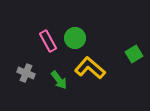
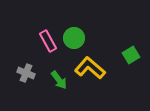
green circle: moved 1 px left
green square: moved 3 px left, 1 px down
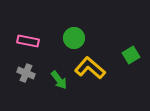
pink rectangle: moved 20 px left; rotated 50 degrees counterclockwise
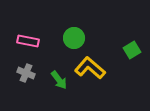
green square: moved 1 px right, 5 px up
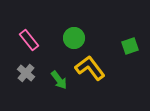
pink rectangle: moved 1 px right, 1 px up; rotated 40 degrees clockwise
green square: moved 2 px left, 4 px up; rotated 12 degrees clockwise
yellow L-shape: rotated 12 degrees clockwise
gray cross: rotated 18 degrees clockwise
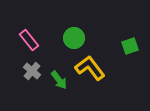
gray cross: moved 6 px right, 2 px up
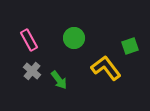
pink rectangle: rotated 10 degrees clockwise
yellow L-shape: moved 16 px right
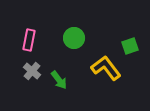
pink rectangle: rotated 40 degrees clockwise
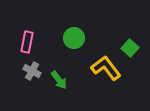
pink rectangle: moved 2 px left, 2 px down
green square: moved 2 px down; rotated 30 degrees counterclockwise
gray cross: rotated 12 degrees counterclockwise
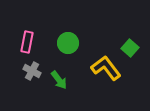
green circle: moved 6 px left, 5 px down
